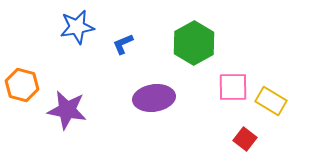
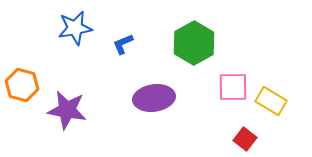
blue star: moved 2 px left, 1 px down
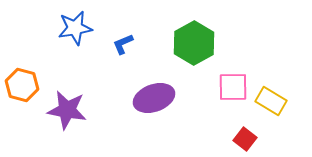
purple ellipse: rotated 12 degrees counterclockwise
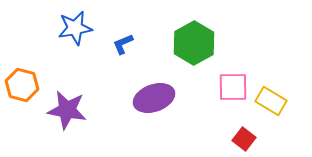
red square: moved 1 px left
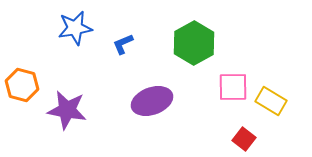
purple ellipse: moved 2 px left, 3 px down
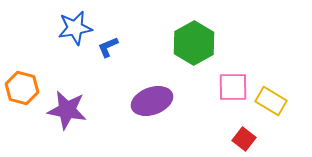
blue L-shape: moved 15 px left, 3 px down
orange hexagon: moved 3 px down
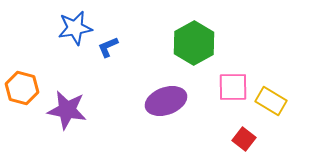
purple ellipse: moved 14 px right
